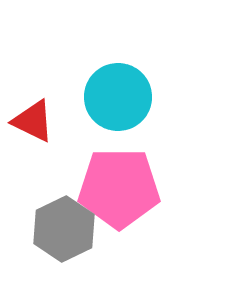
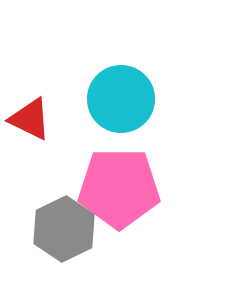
cyan circle: moved 3 px right, 2 px down
red triangle: moved 3 px left, 2 px up
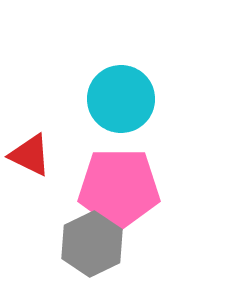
red triangle: moved 36 px down
gray hexagon: moved 28 px right, 15 px down
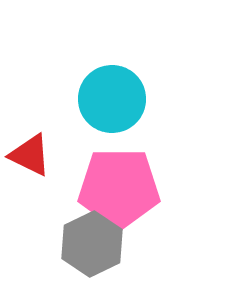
cyan circle: moved 9 px left
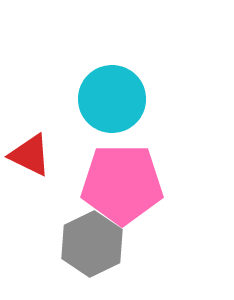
pink pentagon: moved 3 px right, 4 px up
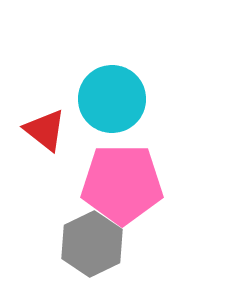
red triangle: moved 15 px right, 25 px up; rotated 12 degrees clockwise
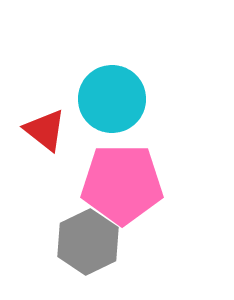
gray hexagon: moved 4 px left, 2 px up
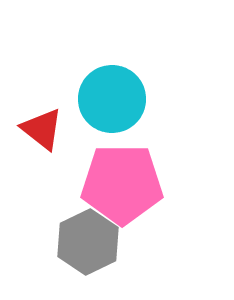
red triangle: moved 3 px left, 1 px up
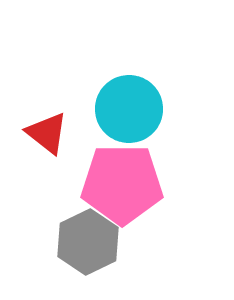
cyan circle: moved 17 px right, 10 px down
red triangle: moved 5 px right, 4 px down
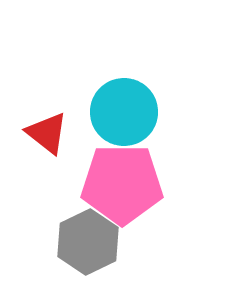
cyan circle: moved 5 px left, 3 px down
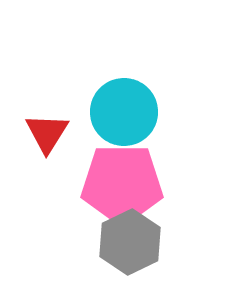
red triangle: rotated 24 degrees clockwise
gray hexagon: moved 42 px right
